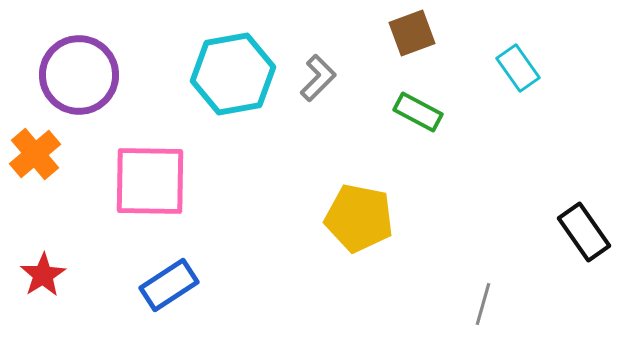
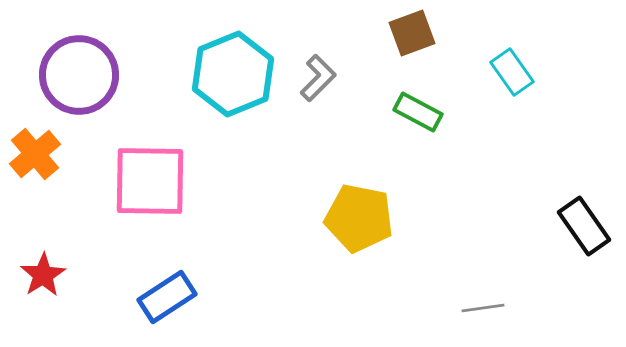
cyan rectangle: moved 6 px left, 4 px down
cyan hexagon: rotated 12 degrees counterclockwise
black rectangle: moved 6 px up
blue rectangle: moved 2 px left, 12 px down
gray line: moved 4 px down; rotated 66 degrees clockwise
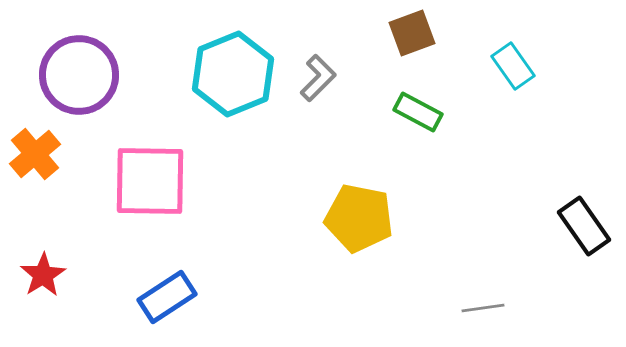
cyan rectangle: moved 1 px right, 6 px up
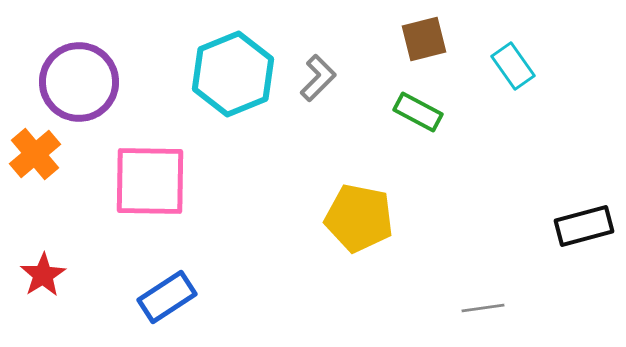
brown square: moved 12 px right, 6 px down; rotated 6 degrees clockwise
purple circle: moved 7 px down
black rectangle: rotated 70 degrees counterclockwise
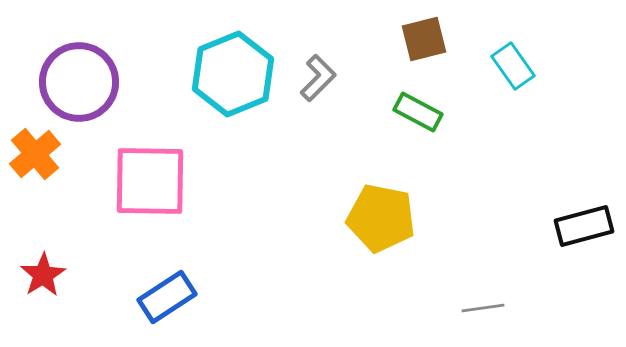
yellow pentagon: moved 22 px right
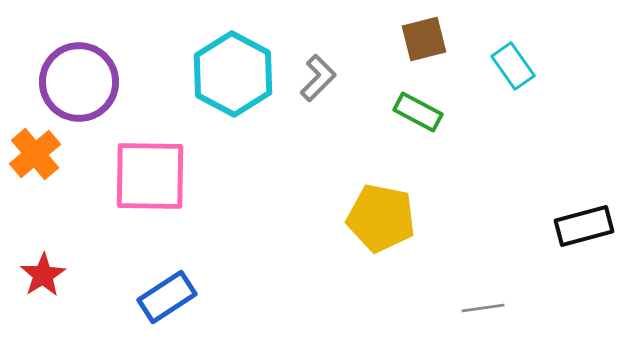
cyan hexagon: rotated 10 degrees counterclockwise
pink square: moved 5 px up
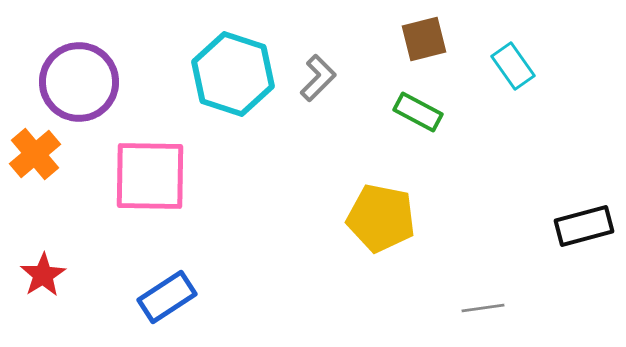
cyan hexagon: rotated 10 degrees counterclockwise
